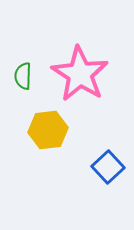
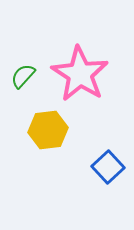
green semicircle: rotated 40 degrees clockwise
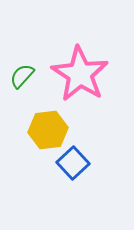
green semicircle: moved 1 px left
blue square: moved 35 px left, 4 px up
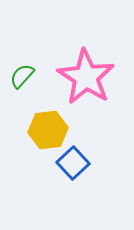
pink star: moved 6 px right, 3 px down
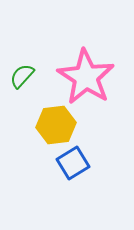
yellow hexagon: moved 8 px right, 5 px up
blue square: rotated 12 degrees clockwise
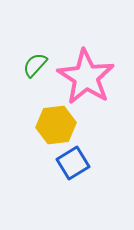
green semicircle: moved 13 px right, 11 px up
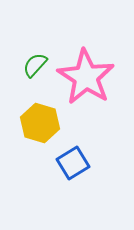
yellow hexagon: moved 16 px left, 2 px up; rotated 24 degrees clockwise
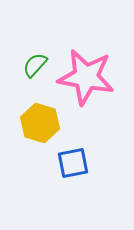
pink star: rotated 22 degrees counterclockwise
blue square: rotated 20 degrees clockwise
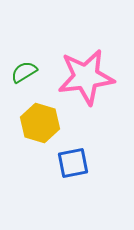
green semicircle: moved 11 px left, 7 px down; rotated 16 degrees clockwise
pink star: rotated 18 degrees counterclockwise
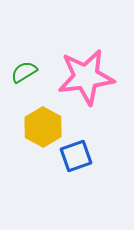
yellow hexagon: moved 3 px right, 4 px down; rotated 12 degrees clockwise
blue square: moved 3 px right, 7 px up; rotated 8 degrees counterclockwise
